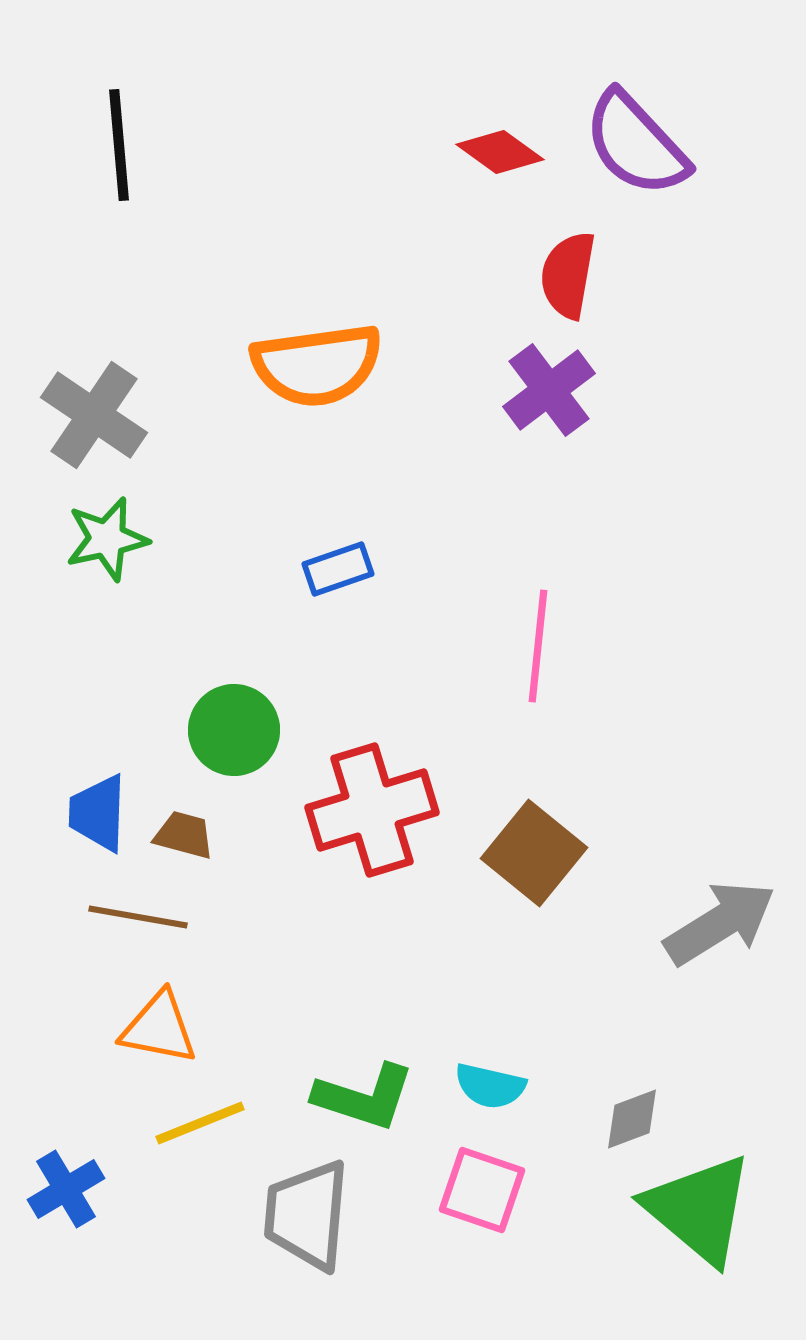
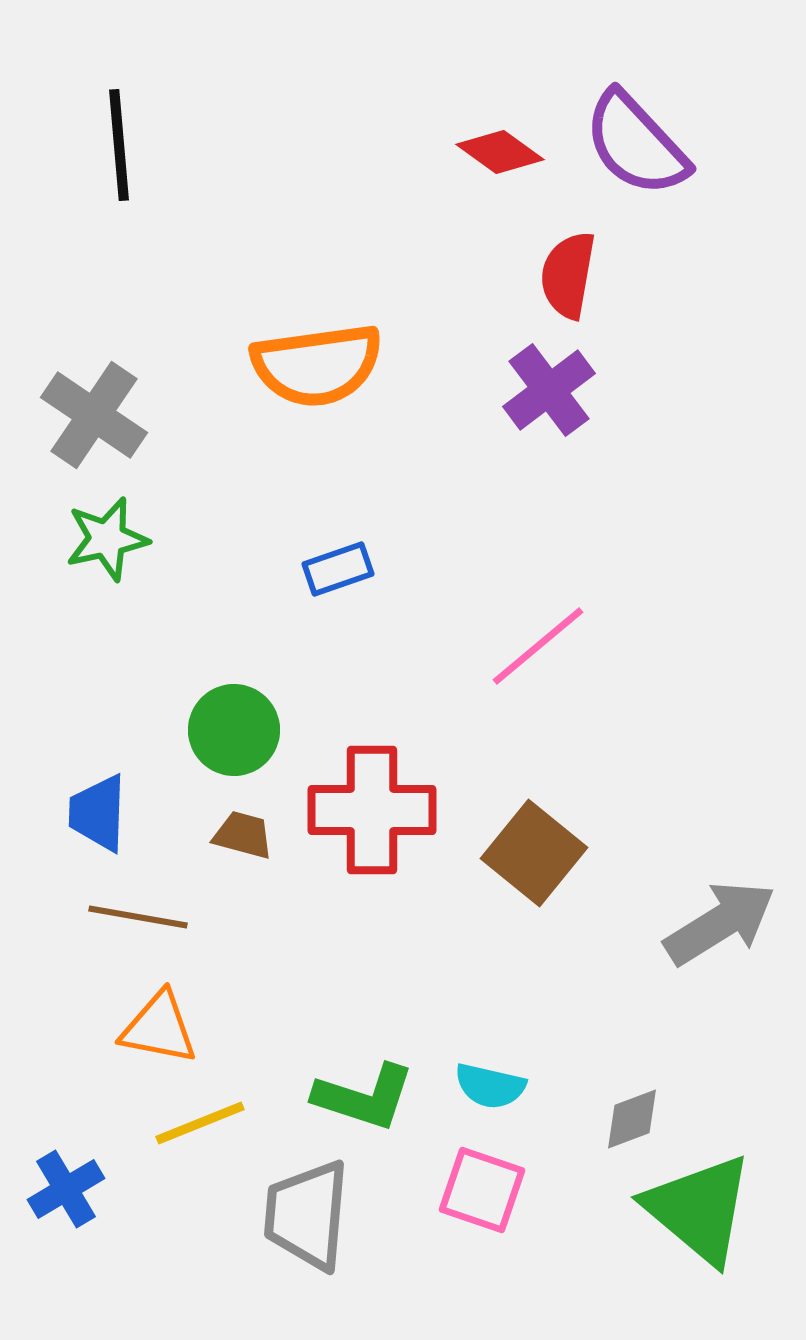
pink line: rotated 44 degrees clockwise
red cross: rotated 17 degrees clockwise
brown trapezoid: moved 59 px right
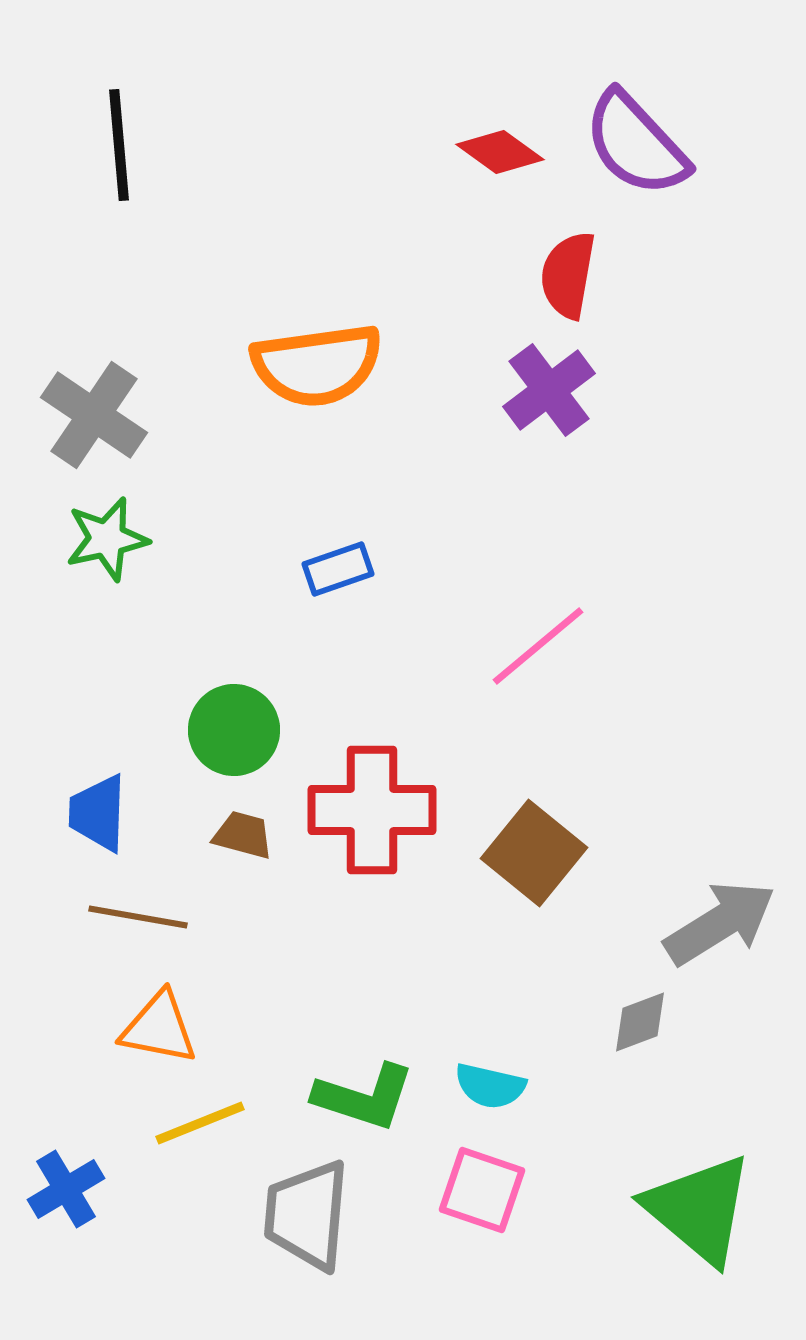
gray diamond: moved 8 px right, 97 px up
